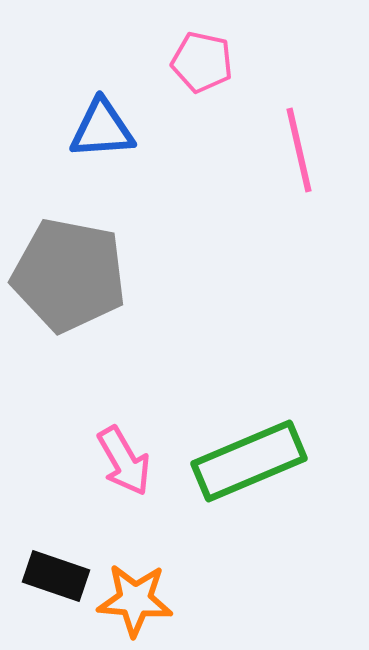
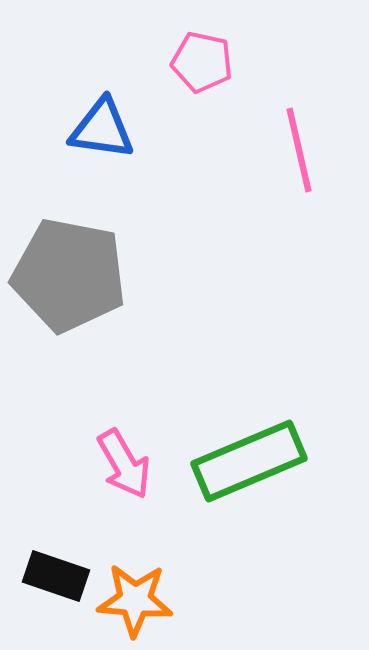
blue triangle: rotated 12 degrees clockwise
pink arrow: moved 3 px down
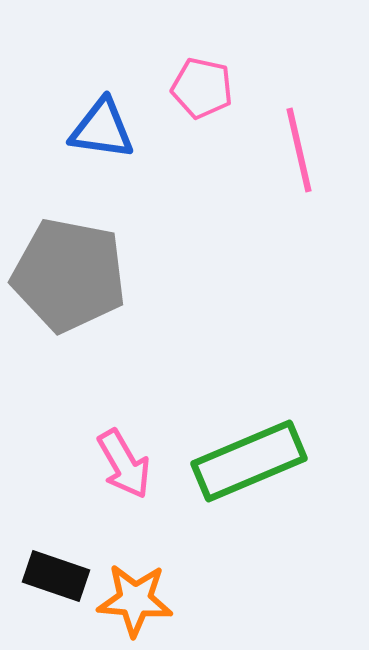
pink pentagon: moved 26 px down
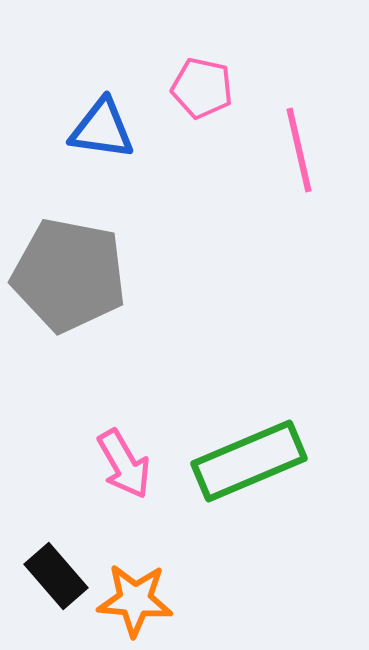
black rectangle: rotated 30 degrees clockwise
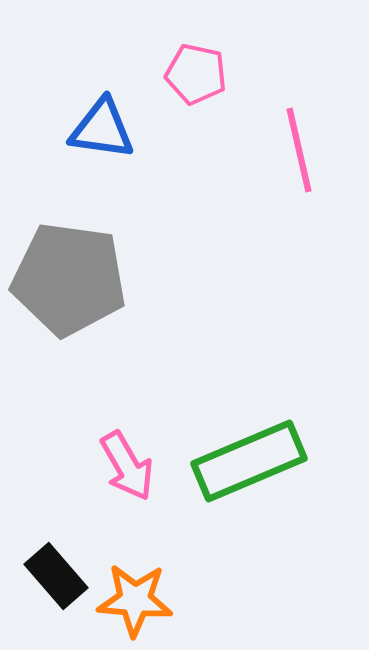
pink pentagon: moved 6 px left, 14 px up
gray pentagon: moved 4 px down; rotated 3 degrees counterclockwise
pink arrow: moved 3 px right, 2 px down
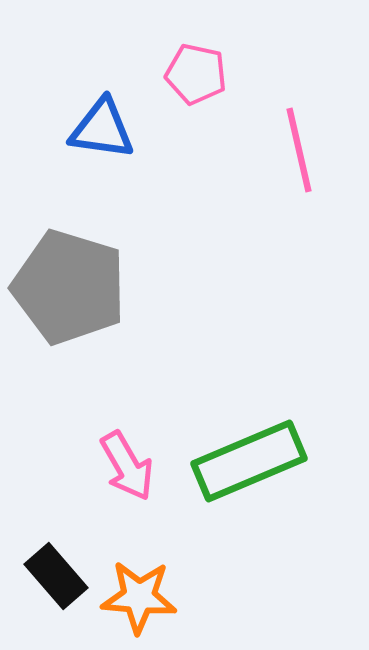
gray pentagon: moved 8 px down; rotated 9 degrees clockwise
orange star: moved 4 px right, 3 px up
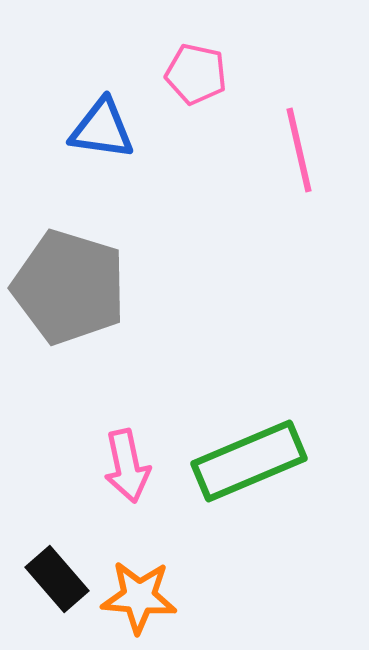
pink arrow: rotated 18 degrees clockwise
black rectangle: moved 1 px right, 3 px down
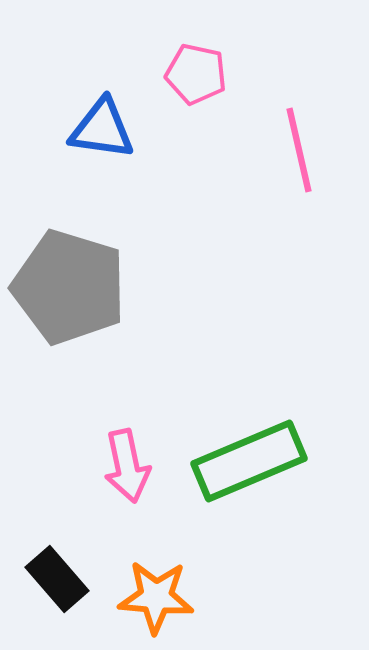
orange star: moved 17 px right
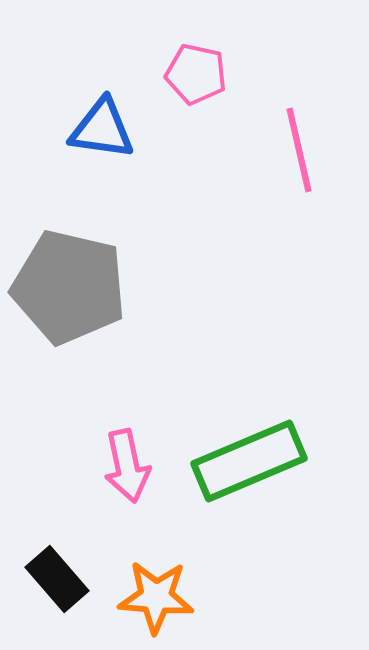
gray pentagon: rotated 4 degrees counterclockwise
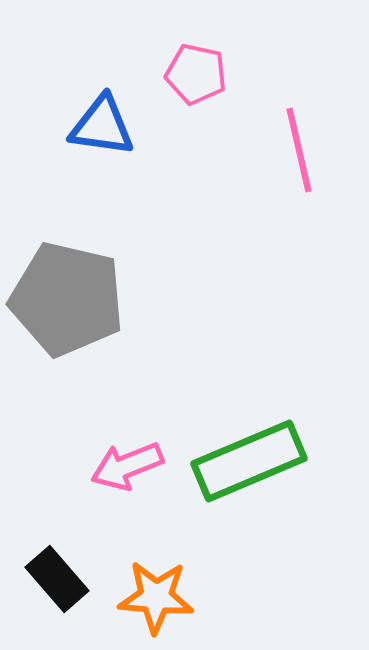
blue triangle: moved 3 px up
gray pentagon: moved 2 px left, 12 px down
pink arrow: rotated 80 degrees clockwise
